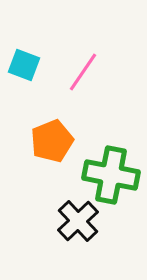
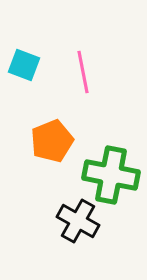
pink line: rotated 45 degrees counterclockwise
black cross: rotated 18 degrees counterclockwise
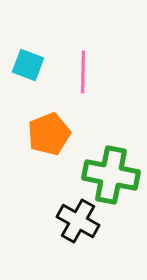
cyan square: moved 4 px right
pink line: rotated 12 degrees clockwise
orange pentagon: moved 3 px left, 7 px up
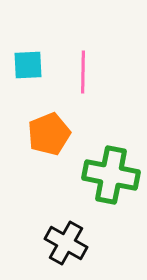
cyan square: rotated 24 degrees counterclockwise
black cross: moved 12 px left, 22 px down
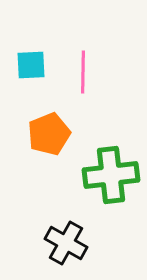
cyan square: moved 3 px right
green cross: rotated 18 degrees counterclockwise
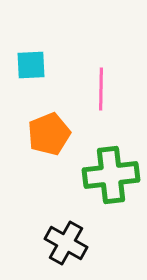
pink line: moved 18 px right, 17 px down
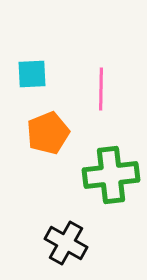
cyan square: moved 1 px right, 9 px down
orange pentagon: moved 1 px left, 1 px up
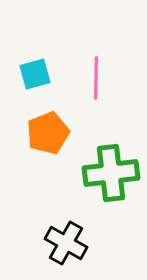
cyan square: moved 3 px right; rotated 12 degrees counterclockwise
pink line: moved 5 px left, 11 px up
green cross: moved 2 px up
